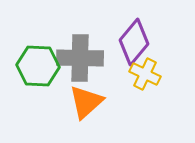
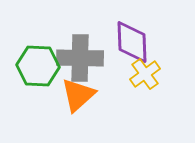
purple diamond: moved 2 px left; rotated 42 degrees counterclockwise
yellow cross: rotated 28 degrees clockwise
orange triangle: moved 8 px left, 7 px up
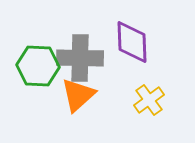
yellow cross: moved 4 px right, 26 px down
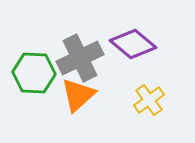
purple diamond: moved 1 px right, 2 px down; rotated 48 degrees counterclockwise
gray cross: rotated 27 degrees counterclockwise
green hexagon: moved 4 px left, 7 px down
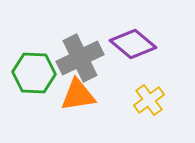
orange triangle: rotated 33 degrees clockwise
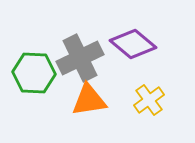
orange triangle: moved 11 px right, 5 px down
